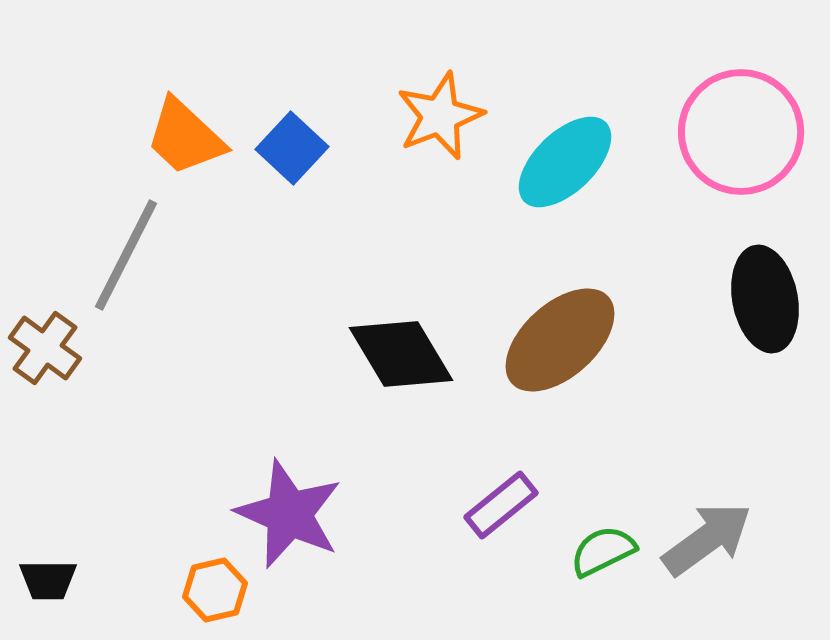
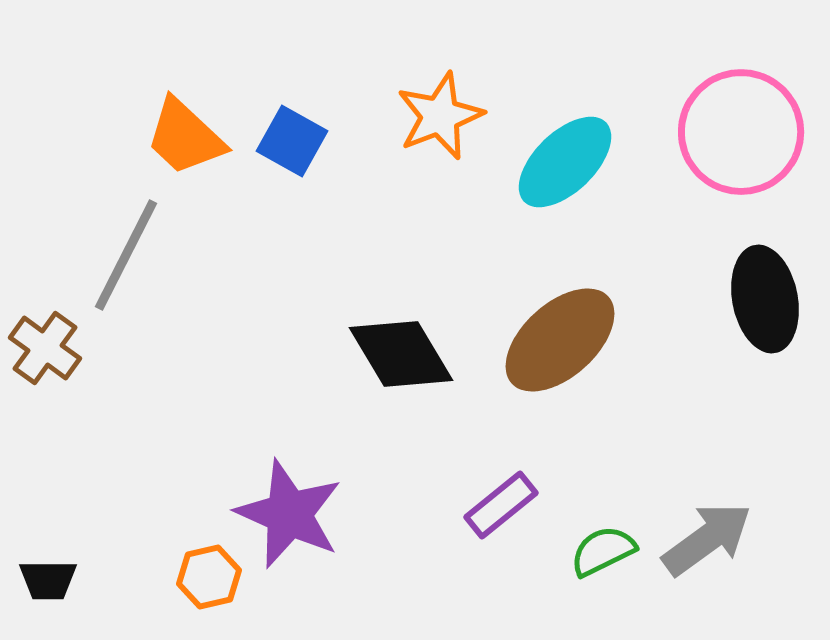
blue square: moved 7 px up; rotated 14 degrees counterclockwise
orange hexagon: moved 6 px left, 13 px up
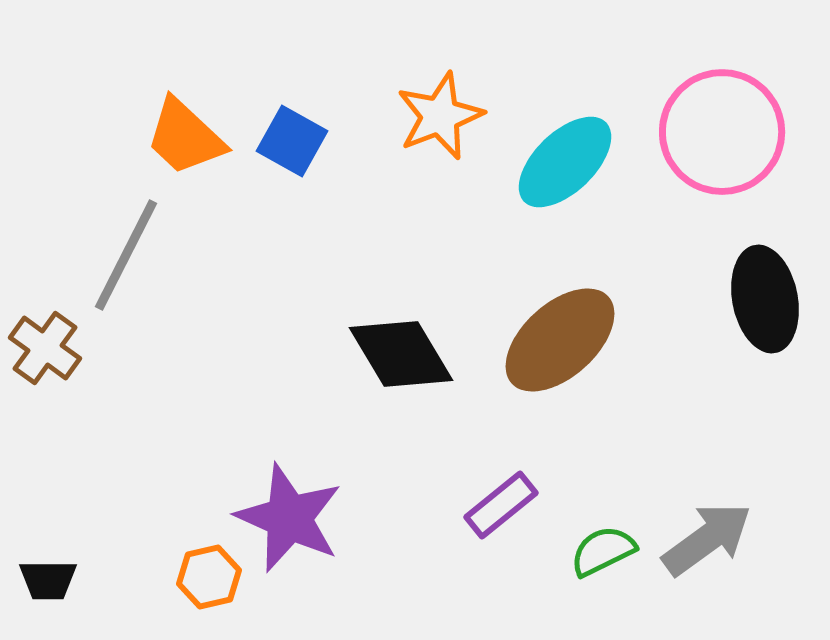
pink circle: moved 19 px left
purple star: moved 4 px down
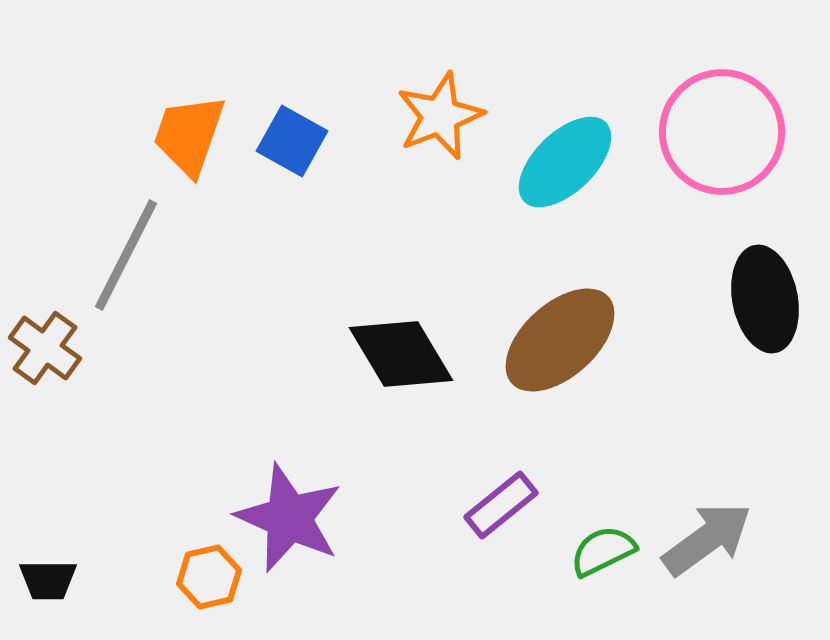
orange trapezoid: moved 4 px right, 2 px up; rotated 66 degrees clockwise
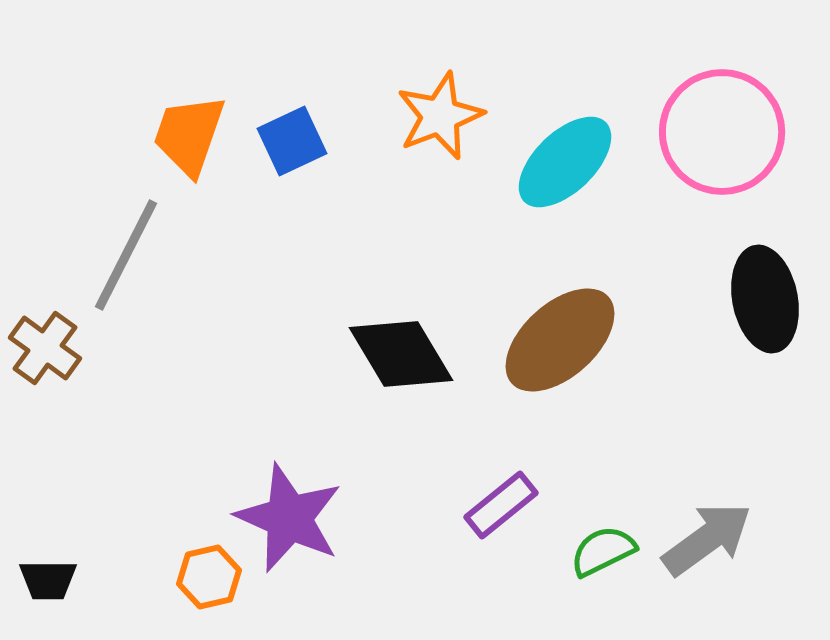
blue square: rotated 36 degrees clockwise
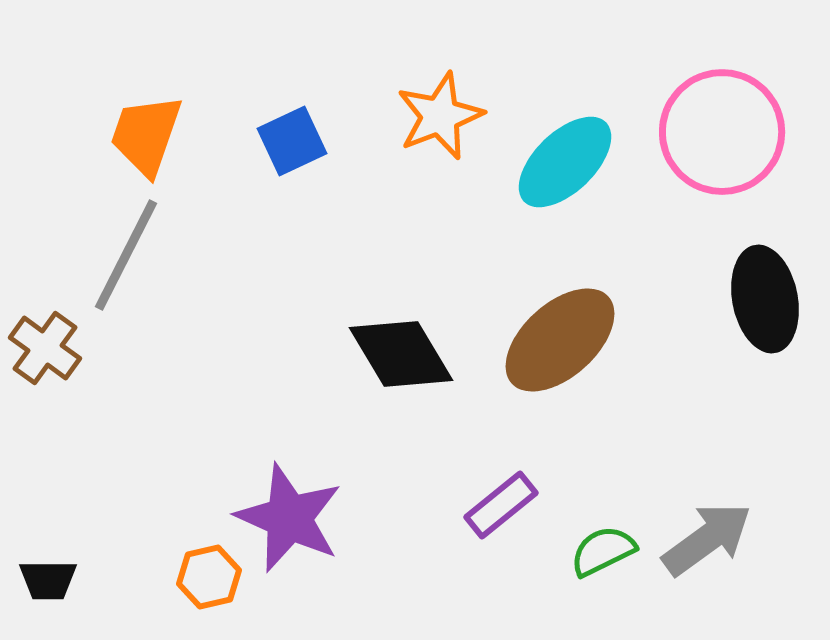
orange trapezoid: moved 43 px left
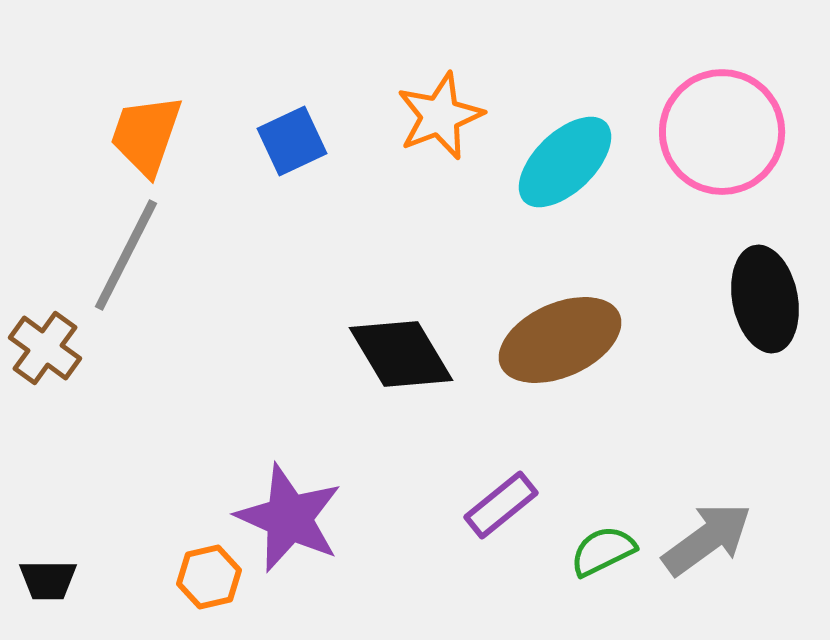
brown ellipse: rotated 18 degrees clockwise
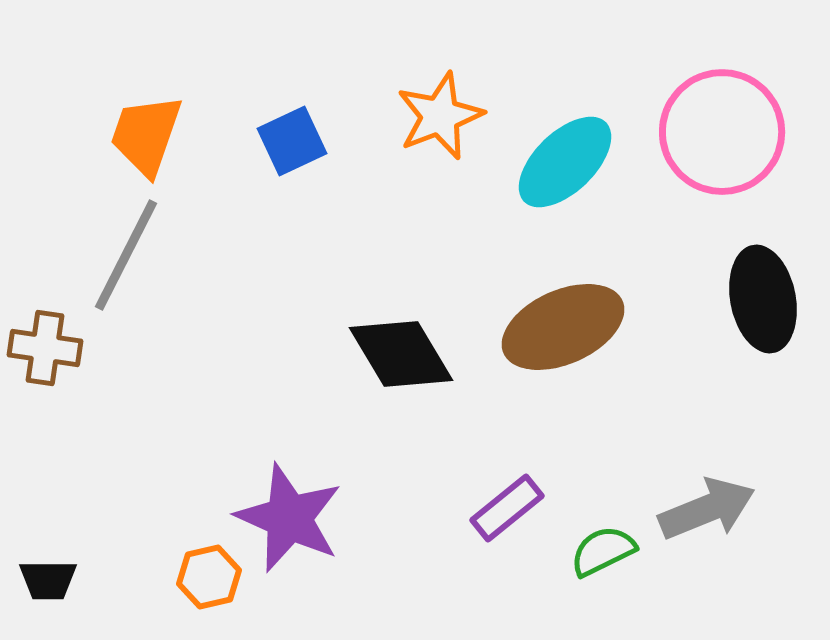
black ellipse: moved 2 px left
brown ellipse: moved 3 px right, 13 px up
brown cross: rotated 28 degrees counterclockwise
purple rectangle: moved 6 px right, 3 px down
gray arrow: moved 30 px up; rotated 14 degrees clockwise
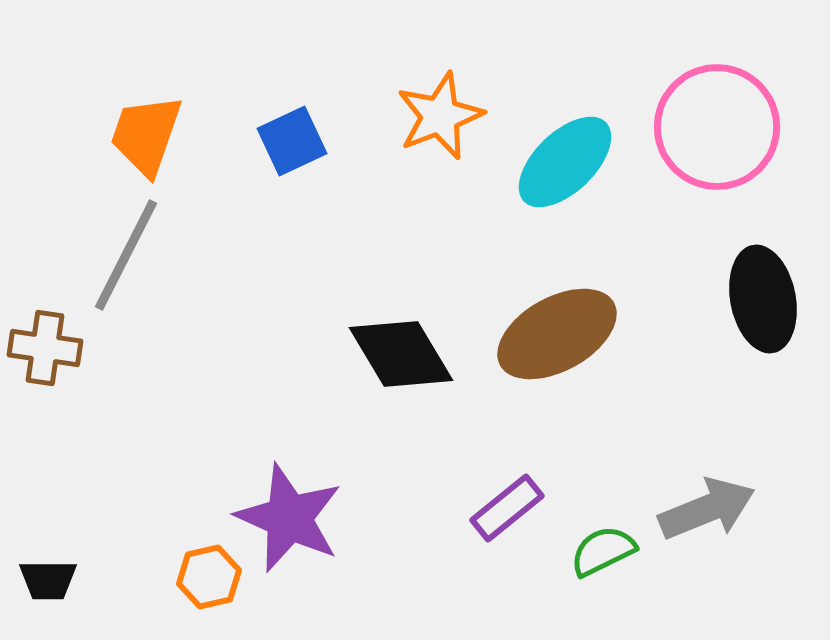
pink circle: moved 5 px left, 5 px up
brown ellipse: moved 6 px left, 7 px down; rotated 5 degrees counterclockwise
